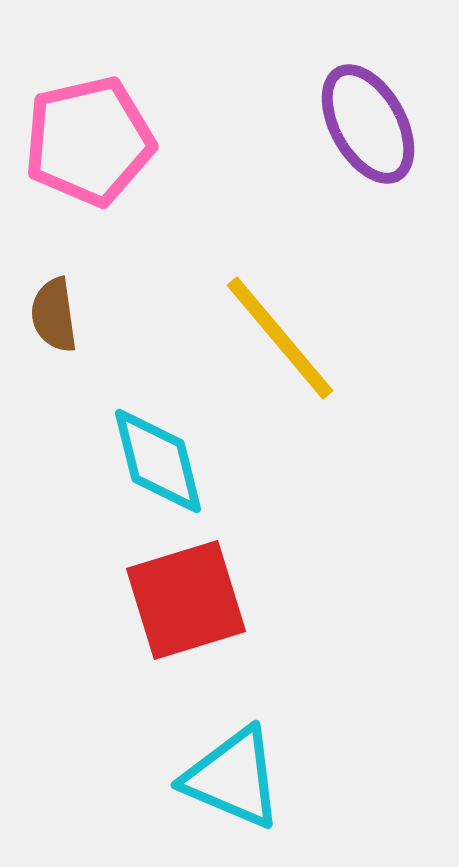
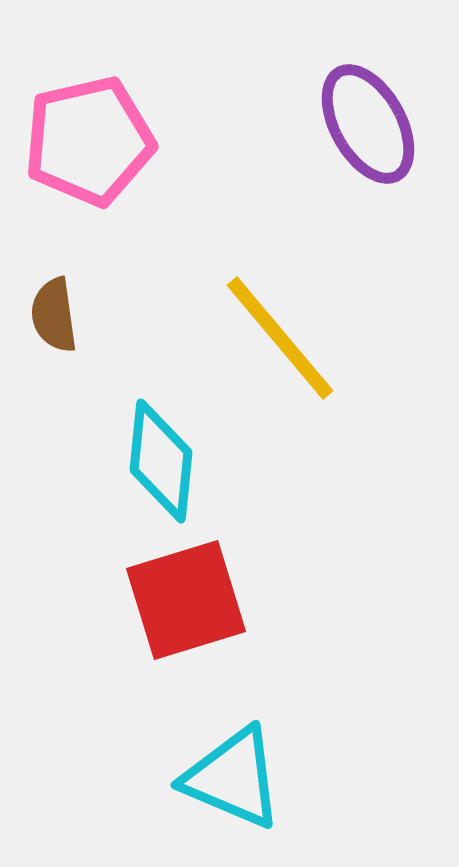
cyan diamond: moved 3 px right; rotated 20 degrees clockwise
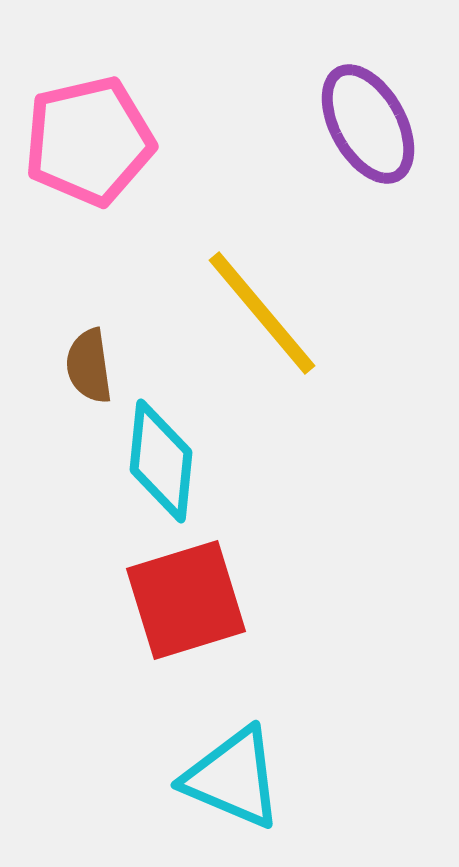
brown semicircle: moved 35 px right, 51 px down
yellow line: moved 18 px left, 25 px up
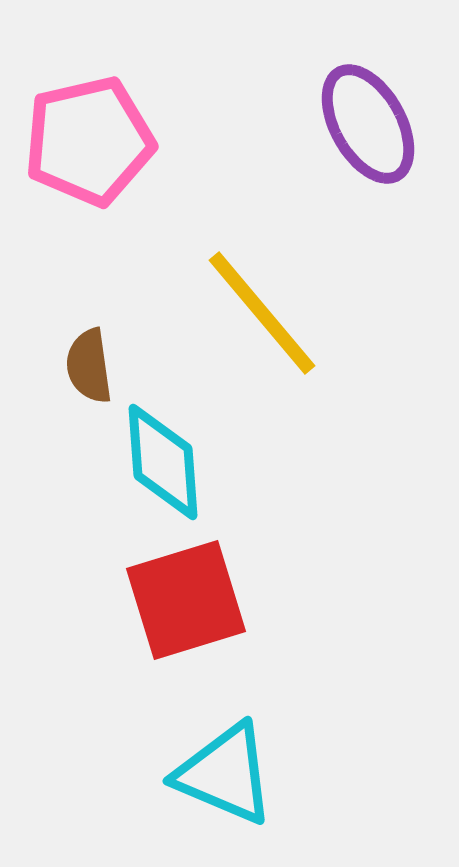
cyan diamond: moved 2 px right, 1 px down; rotated 10 degrees counterclockwise
cyan triangle: moved 8 px left, 4 px up
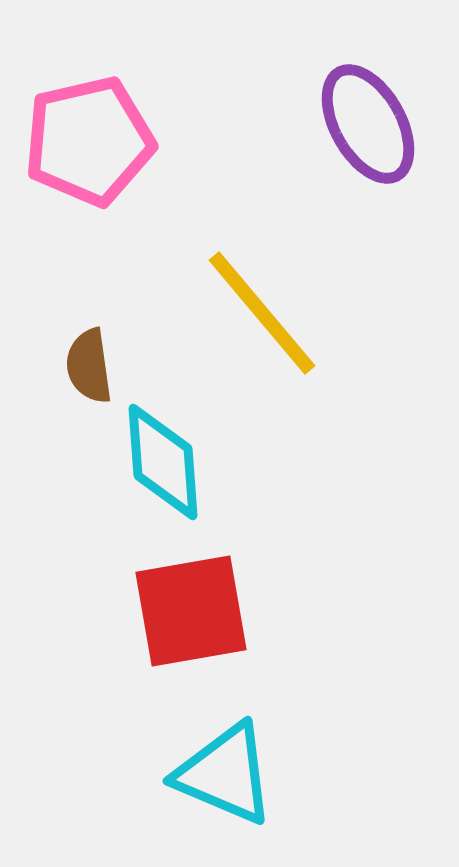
red square: moved 5 px right, 11 px down; rotated 7 degrees clockwise
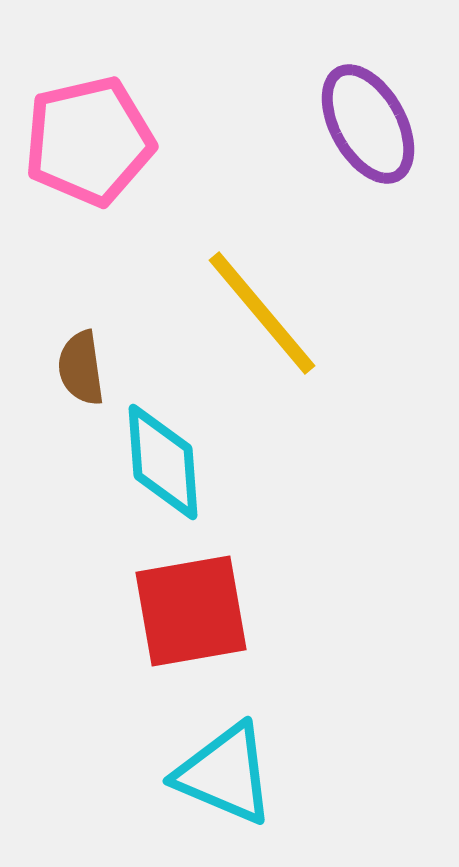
brown semicircle: moved 8 px left, 2 px down
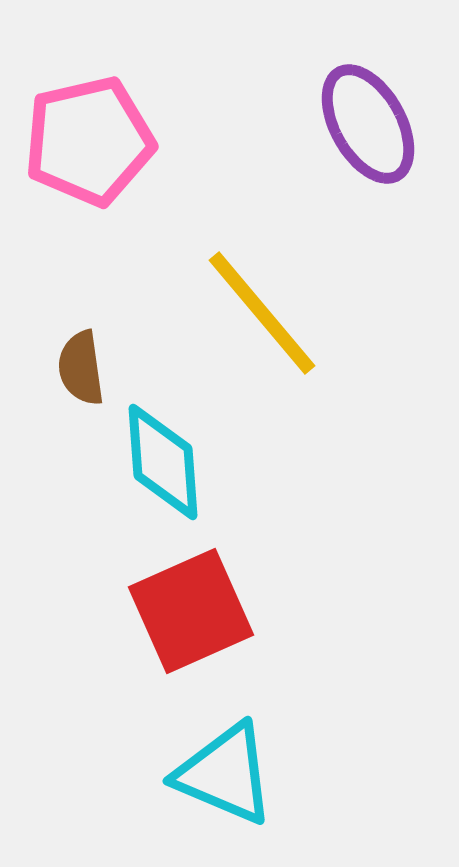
red square: rotated 14 degrees counterclockwise
